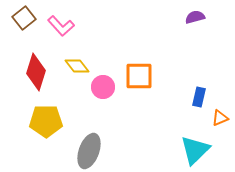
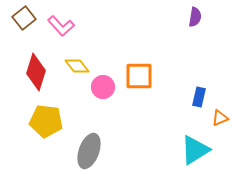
purple semicircle: rotated 114 degrees clockwise
yellow pentagon: rotated 8 degrees clockwise
cyan triangle: rotated 12 degrees clockwise
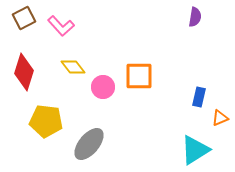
brown square: rotated 10 degrees clockwise
yellow diamond: moved 4 px left, 1 px down
red diamond: moved 12 px left
gray ellipse: moved 7 px up; rotated 20 degrees clockwise
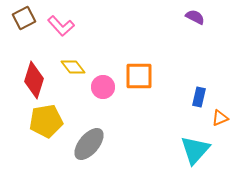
purple semicircle: rotated 72 degrees counterclockwise
red diamond: moved 10 px right, 8 px down
yellow pentagon: rotated 16 degrees counterclockwise
cyan triangle: rotated 16 degrees counterclockwise
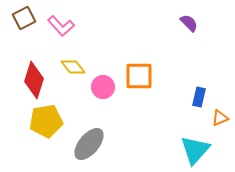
purple semicircle: moved 6 px left, 6 px down; rotated 18 degrees clockwise
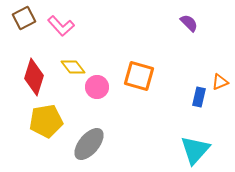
orange square: rotated 16 degrees clockwise
red diamond: moved 3 px up
pink circle: moved 6 px left
orange triangle: moved 36 px up
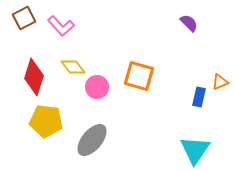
yellow pentagon: rotated 16 degrees clockwise
gray ellipse: moved 3 px right, 4 px up
cyan triangle: rotated 8 degrees counterclockwise
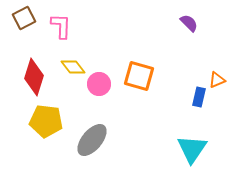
pink L-shape: rotated 136 degrees counterclockwise
orange triangle: moved 3 px left, 2 px up
pink circle: moved 2 px right, 3 px up
cyan triangle: moved 3 px left, 1 px up
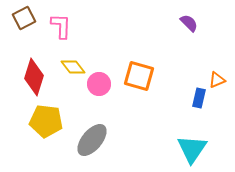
blue rectangle: moved 1 px down
